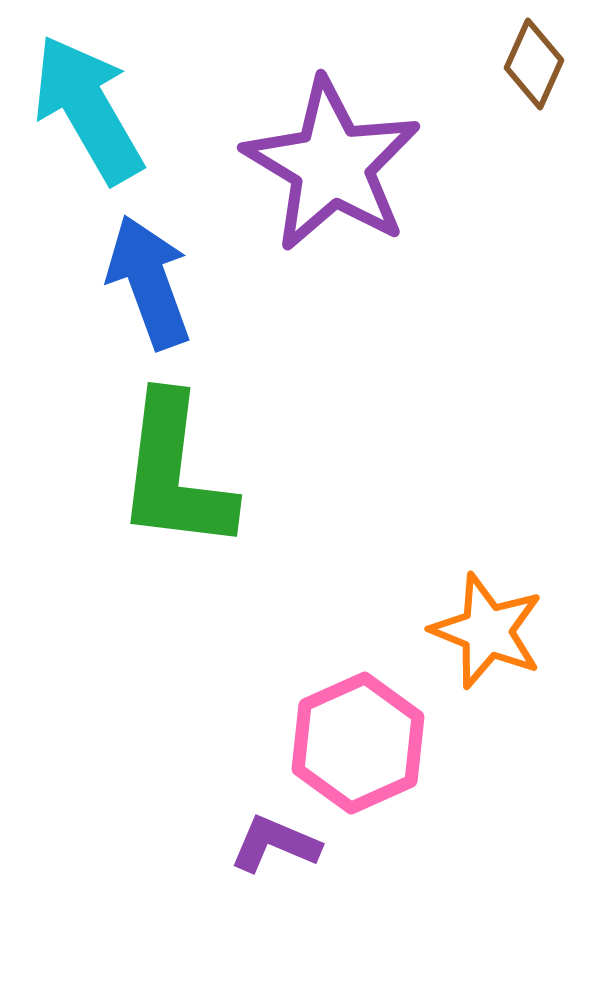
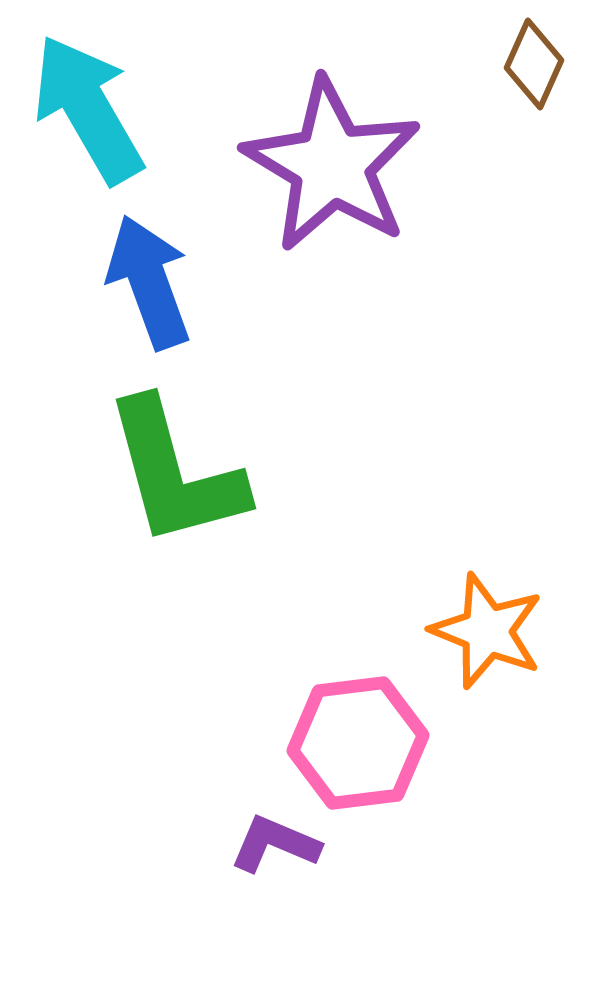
green L-shape: rotated 22 degrees counterclockwise
pink hexagon: rotated 17 degrees clockwise
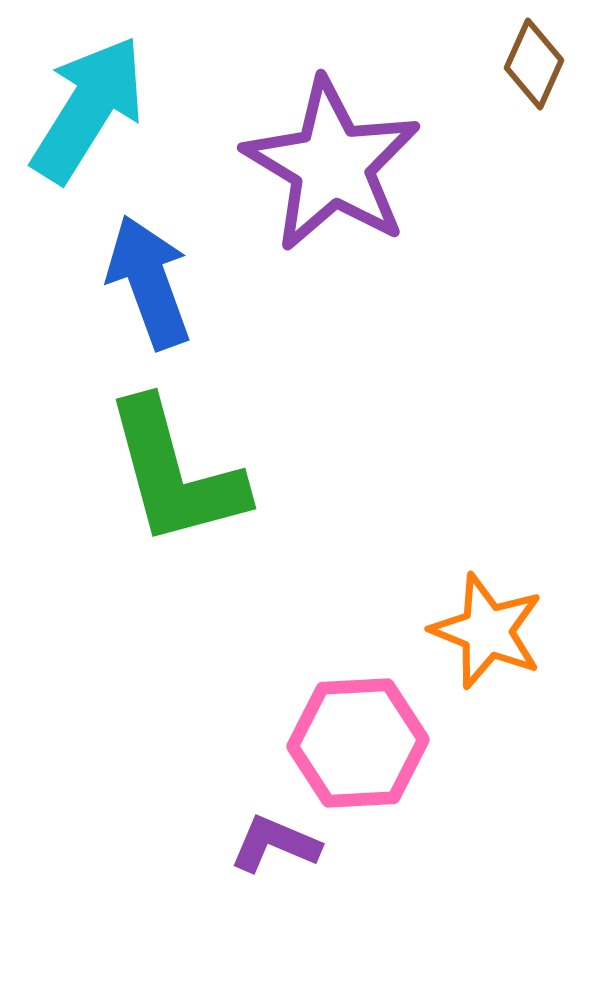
cyan arrow: rotated 62 degrees clockwise
pink hexagon: rotated 4 degrees clockwise
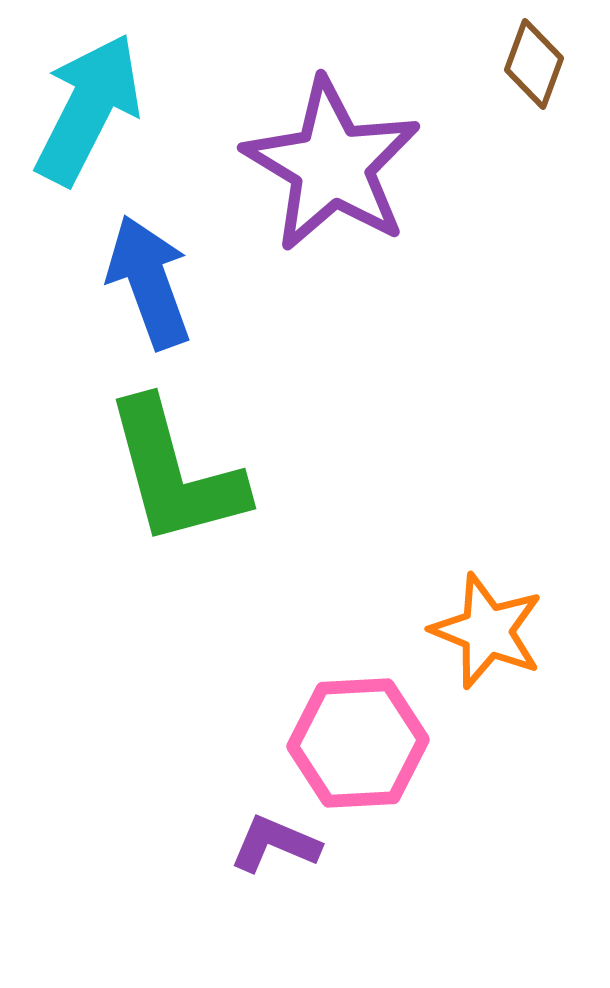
brown diamond: rotated 4 degrees counterclockwise
cyan arrow: rotated 5 degrees counterclockwise
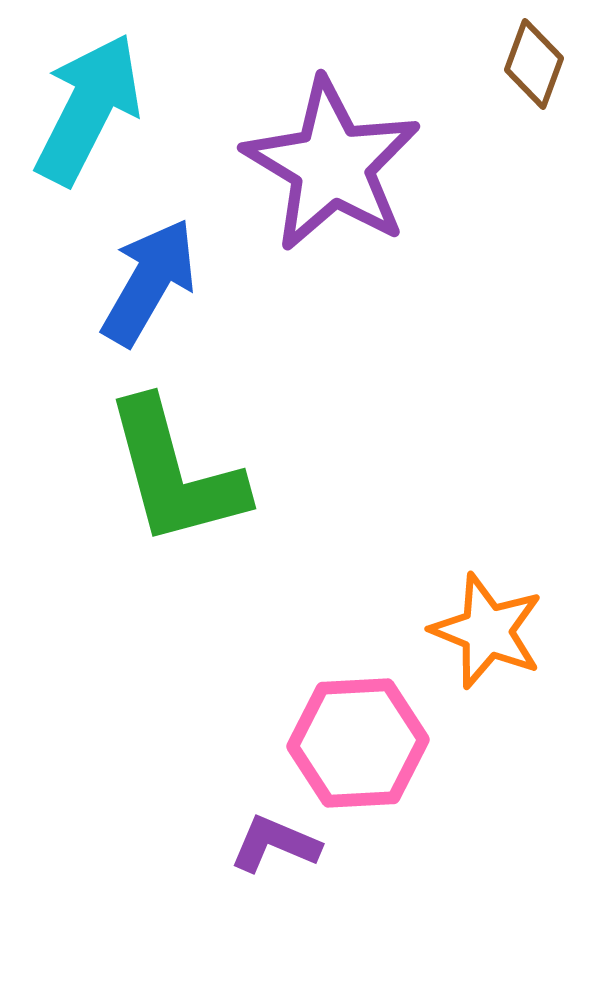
blue arrow: rotated 50 degrees clockwise
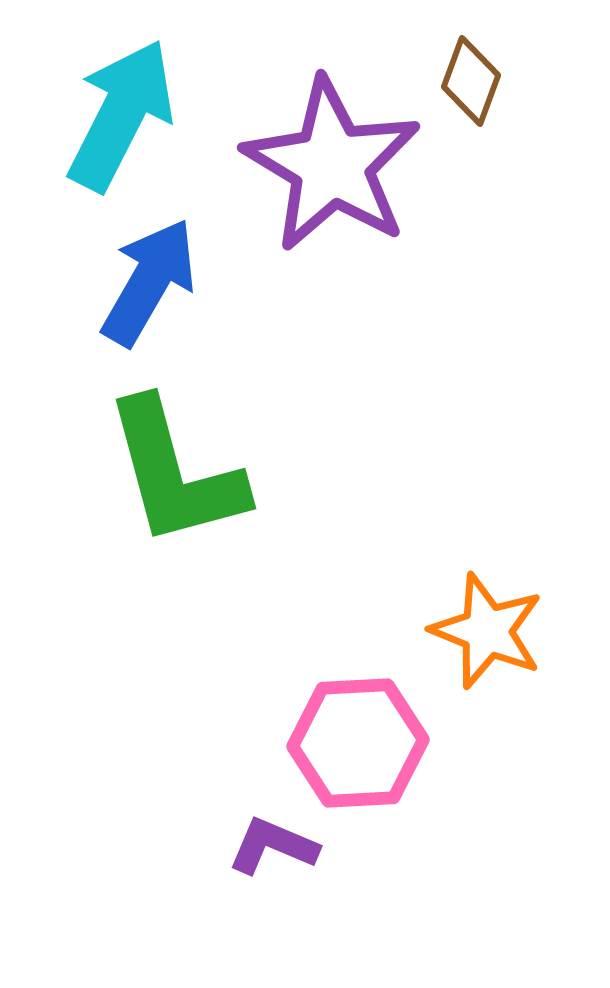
brown diamond: moved 63 px left, 17 px down
cyan arrow: moved 33 px right, 6 px down
purple L-shape: moved 2 px left, 2 px down
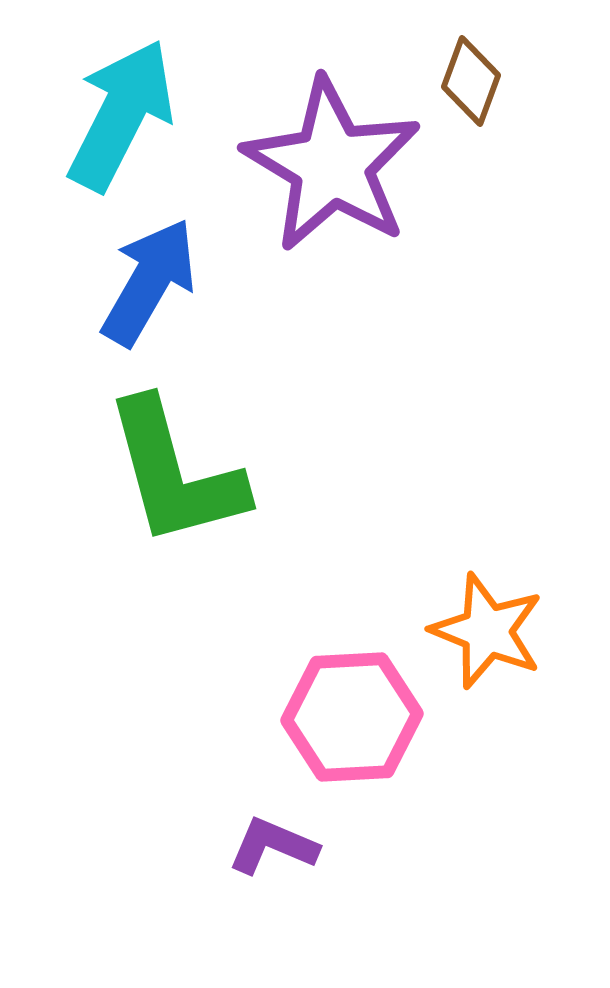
pink hexagon: moved 6 px left, 26 px up
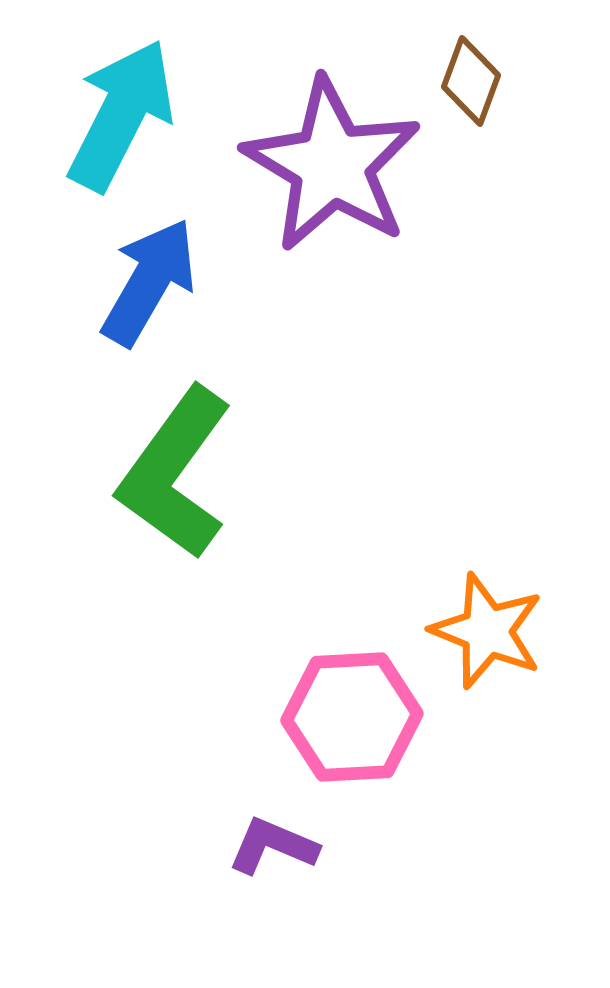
green L-shape: rotated 51 degrees clockwise
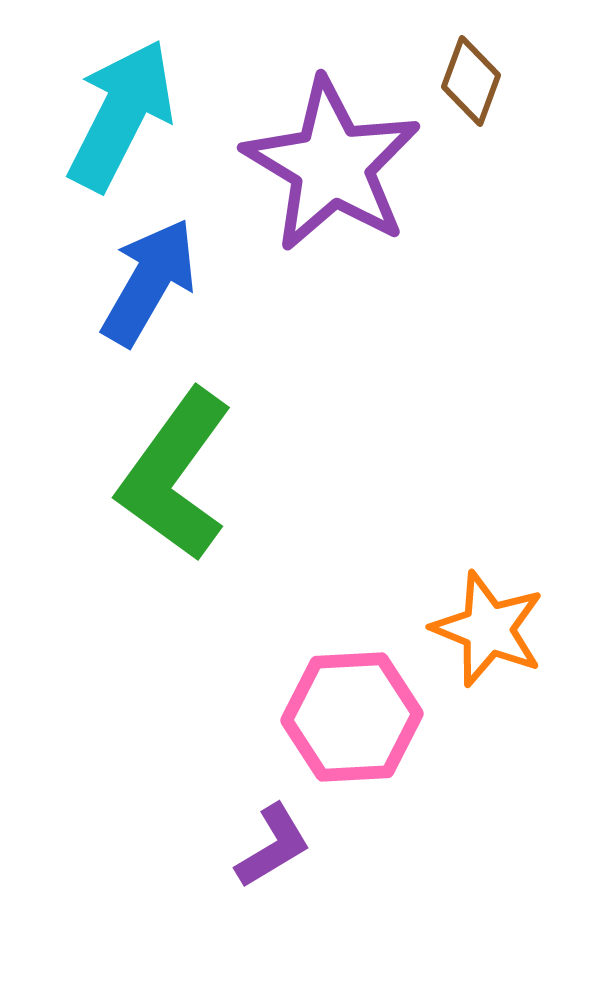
green L-shape: moved 2 px down
orange star: moved 1 px right, 2 px up
purple L-shape: rotated 126 degrees clockwise
